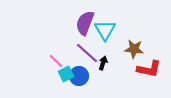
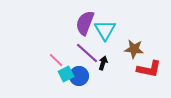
pink line: moved 1 px up
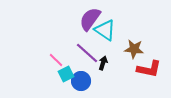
purple semicircle: moved 5 px right, 4 px up; rotated 15 degrees clockwise
cyan triangle: rotated 25 degrees counterclockwise
blue circle: moved 2 px right, 5 px down
